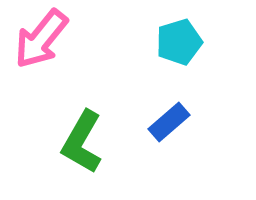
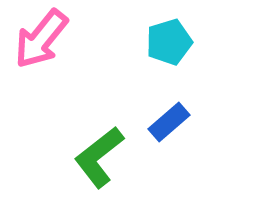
cyan pentagon: moved 10 px left
green L-shape: moved 17 px right, 15 px down; rotated 22 degrees clockwise
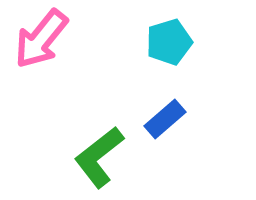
blue rectangle: moved 4 px left, 3 px up
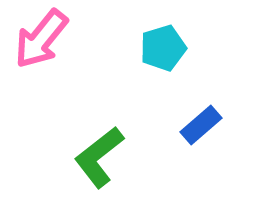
cyan pentagon: moved 6 px left, 6 px down
blue rectangle: moved 36 px right, 6 px down
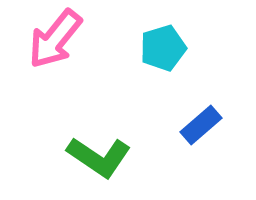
pink arrow: moved 14 px right
green L-shape: rotated 108 degrees counterclockwise
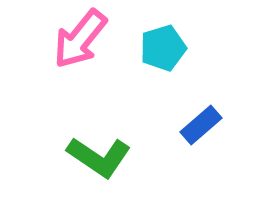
pink arrow: moved 25 px right
